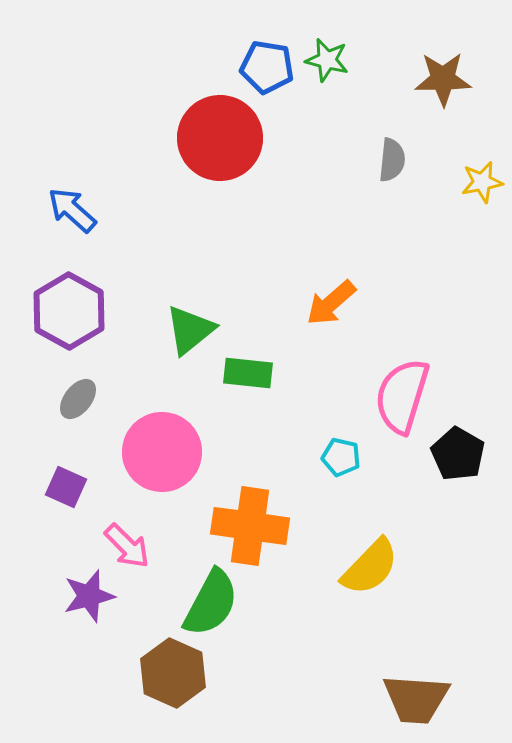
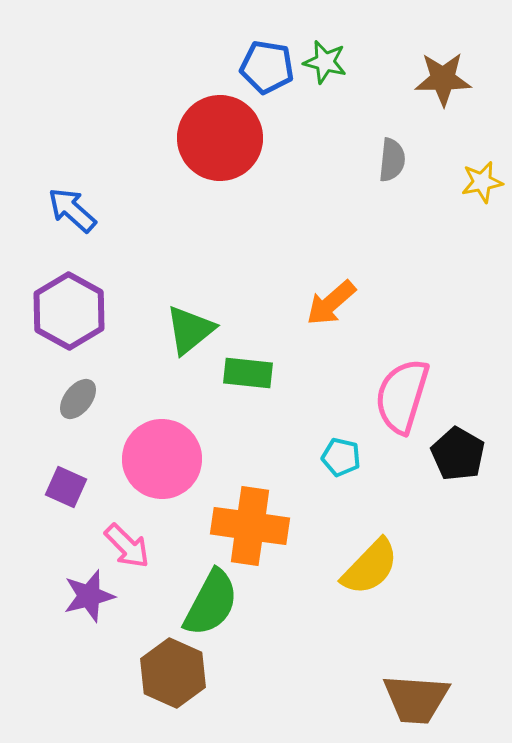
green star: moved 2 px left, 2 px down
pink circle: moved 7 px down
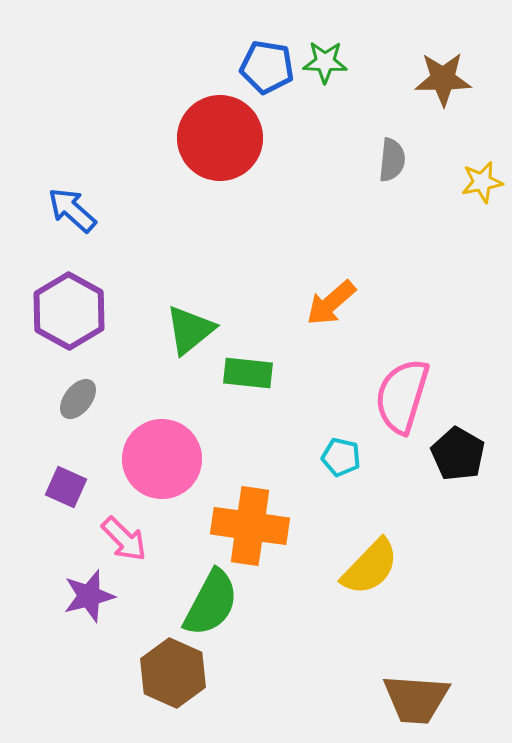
green star: rotated 12 degrees counterclockwise
pink arrow: moved 3 px left, 7 px up
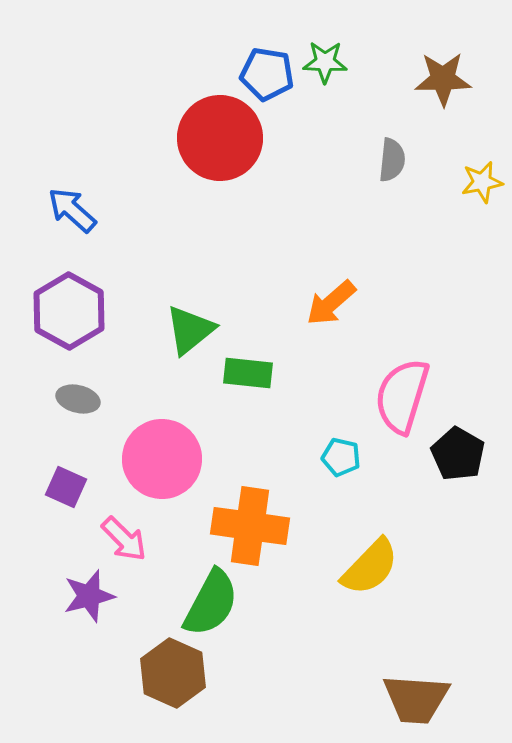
blue pentagon: moved 7 px down
gray ellipse: rotated 66 degrees clockwise
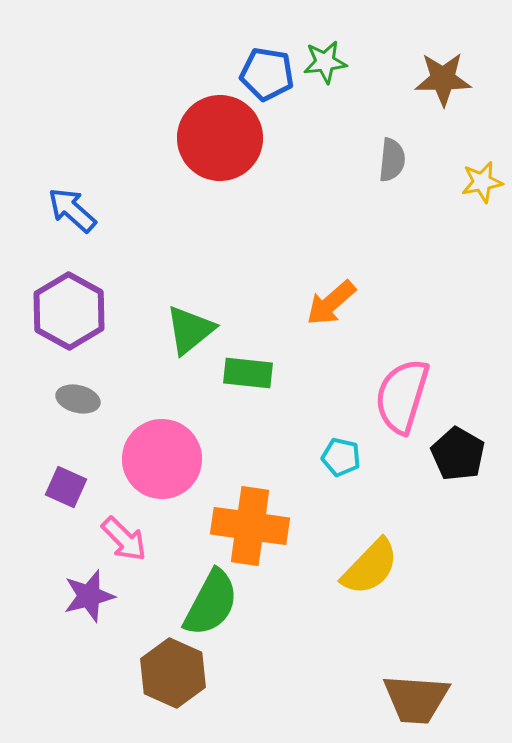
green star: rotated 9 degrees counterclockwise
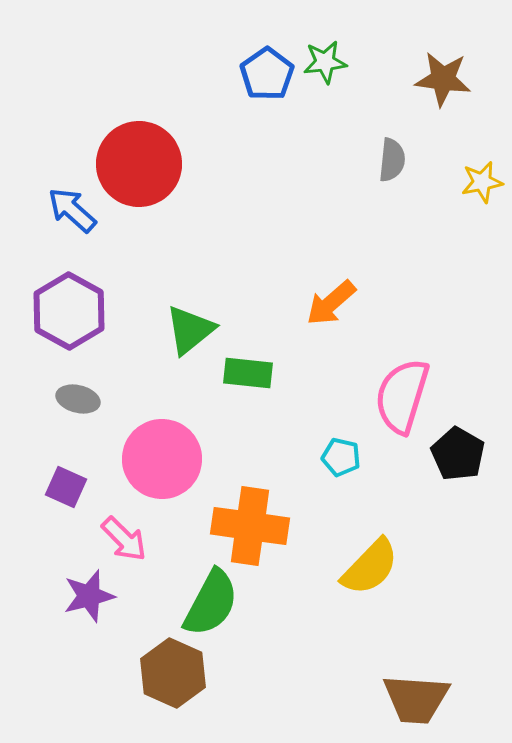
blue pentagon: rotated 28 degrees clockwise
brown star: rotated 8 degrees clockwise
red circle: moved 81 px left, 26 px down
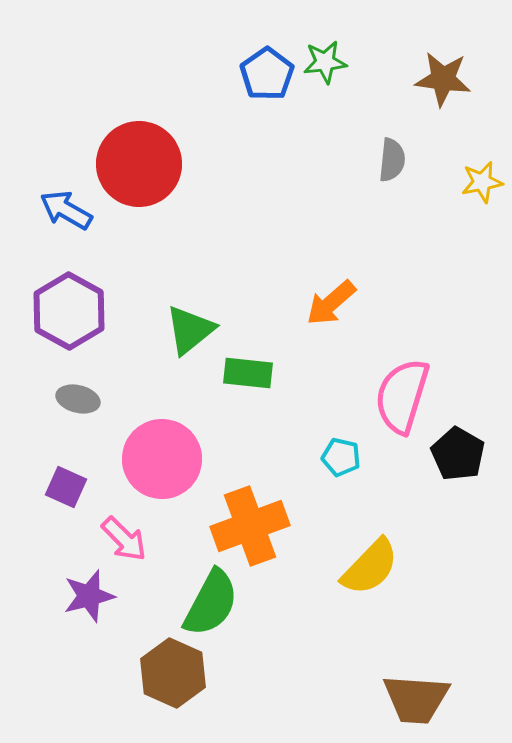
blue arrow: moved 6 px left; rotated 12 degrees counterclockwise
orange cross: rotated 28 degrees counterclockwise
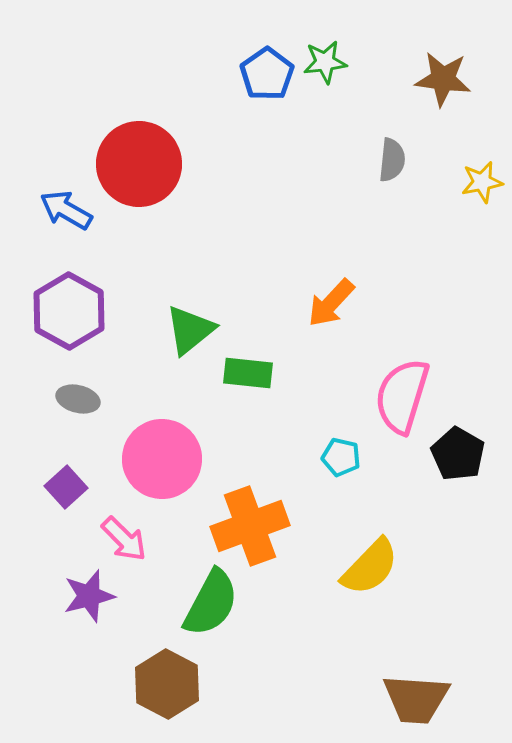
orange arrow: rotated 6 degrees counterclockwise
purple square: rotated 24 degrees clockwise
brown hexagon: moved 6 px left, 11 px down; rotated 4 degrees clockwise
